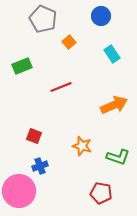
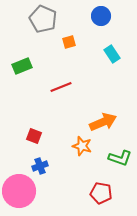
orange square: rotated 24 degrees clockwise
orange arrow: moved 11 px left, 17 px down
green L-shape: moved 2 px right, 1 px down
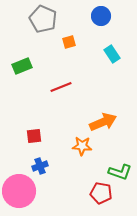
red square: rotated 28 degrees counterclockwise
orange star: rotated 12 degrees counterclockwise
green L-shape: moved 14 px down
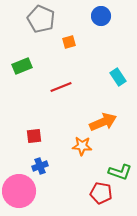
gray pentagon: moved 2 px left
cyan rectangle: moved 6 px right, 23 px down
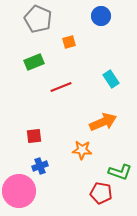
gray pentagon: moved 3 px left
green rectangle: moved 12 px right, 4 px up
cyan rectangle: moved 7 px left, 2 px down
orange star: moved 4 px down
